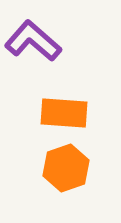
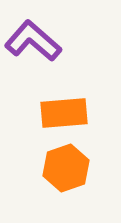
orange rectangle: rotated 9 degrees counterclockwise
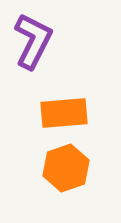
purple L-shape: rotated 76 degrees clockwise
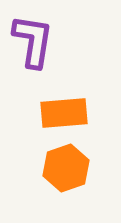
purple L-shape: rotated 18 degrees counterclockwise
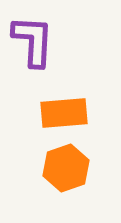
purple L-shape: rotated 6 degrees counterclockwise
